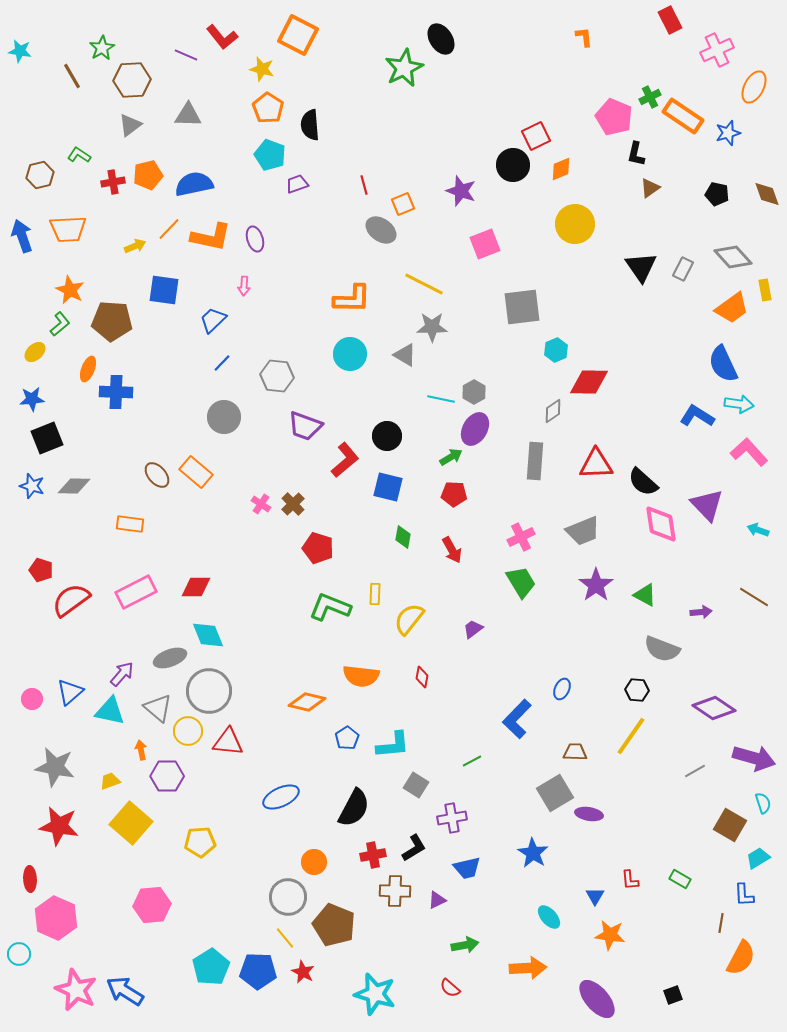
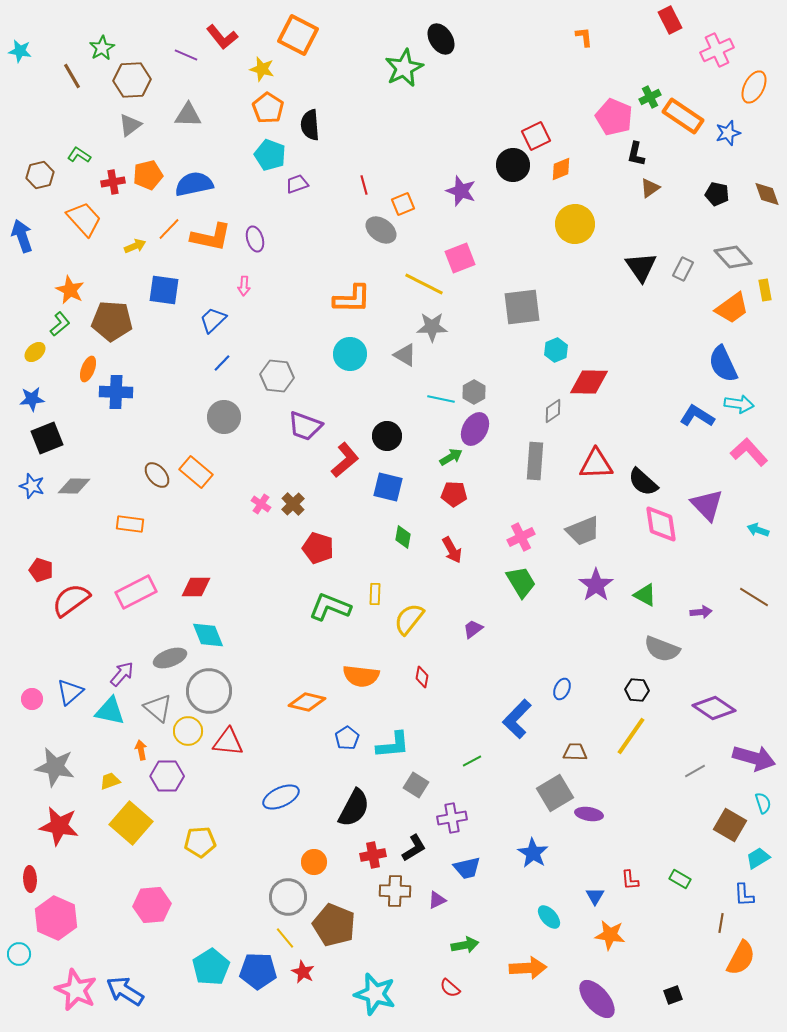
orange trapezoid at (68, 229): moved 16 px right, 10 px up; rotated 129 degrees counterclockwise
pink square at (485, 244): moved 25 px left, 14 px down
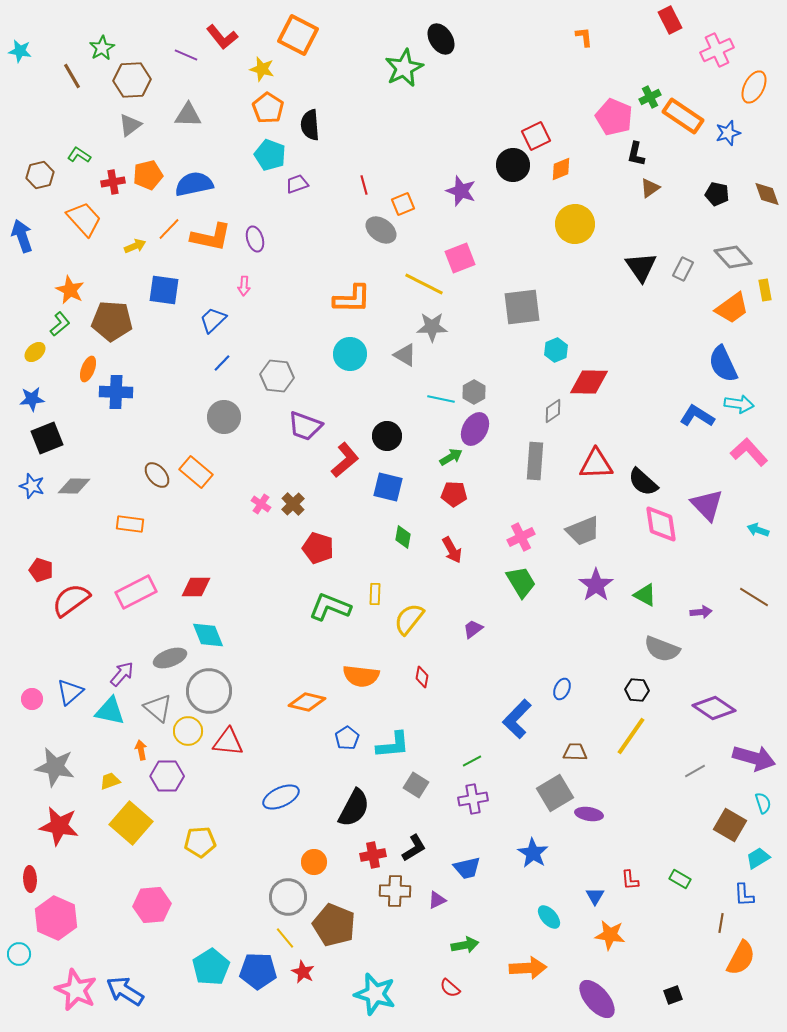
purple cross at (452, 818): moved 21 px right, 19 px up
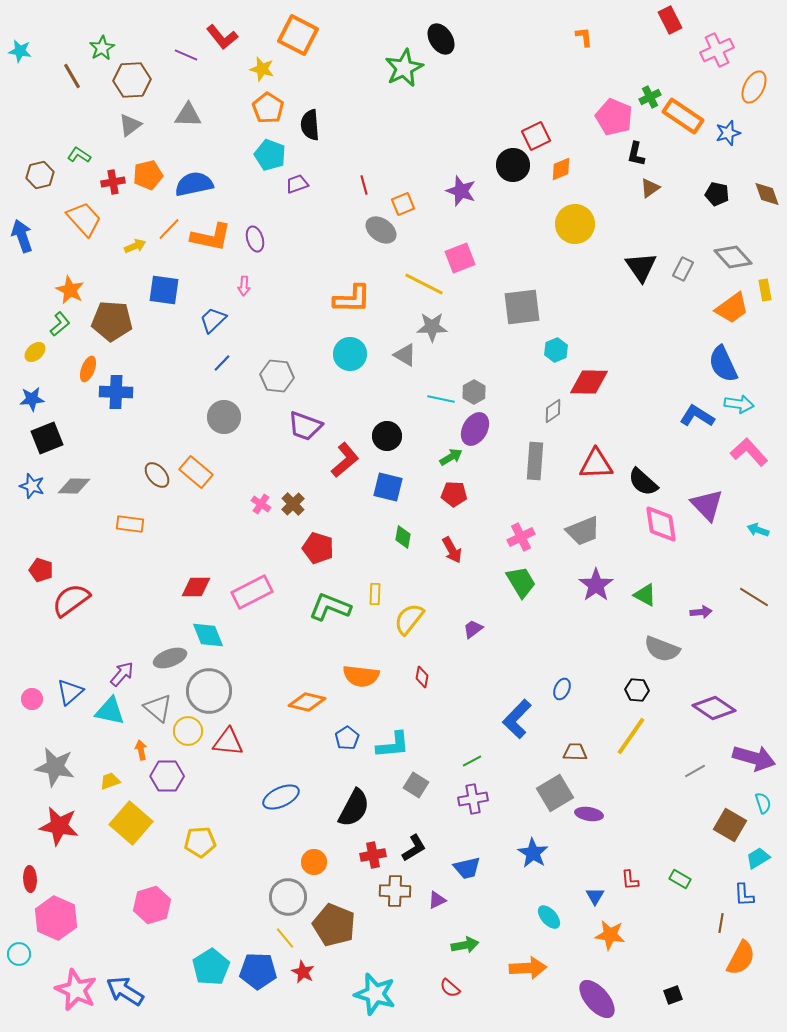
pink rectangle at (136, 592): moved 116 px right
pink hexagon at (152, 905): rotated 12 degrees counterclockwise
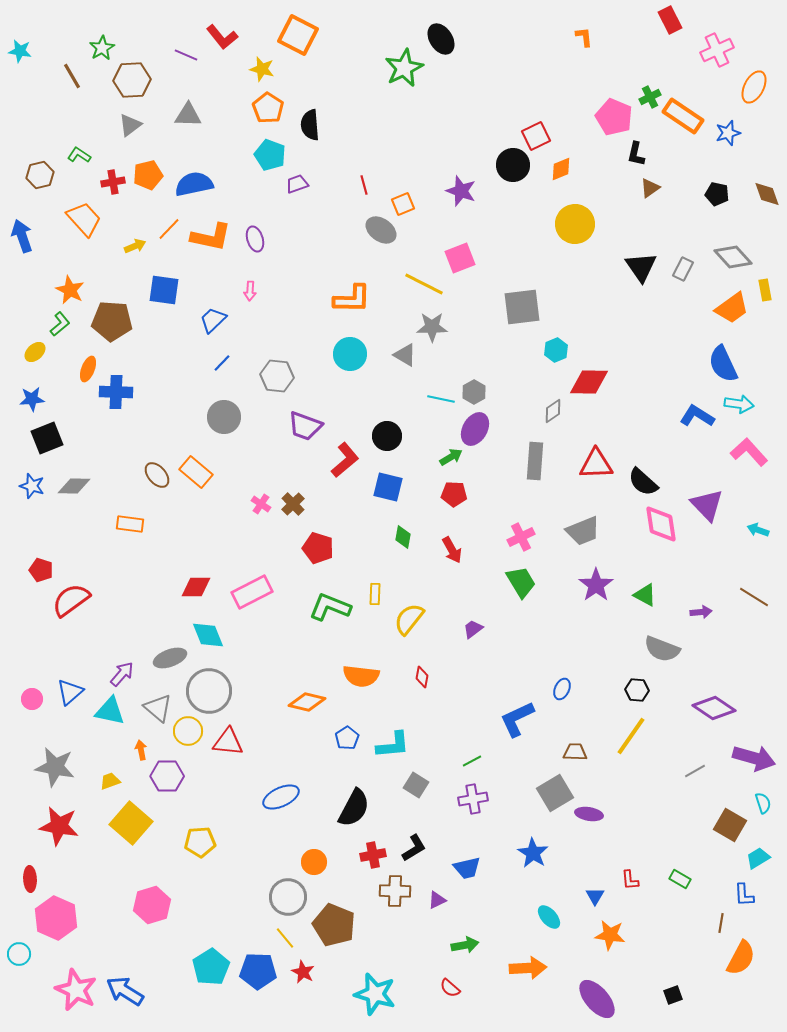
pink arrow at (244, 286): moved 6 px right, 5 px down
blue L-shape at (517, 719): rotated 21 degrees clockwise
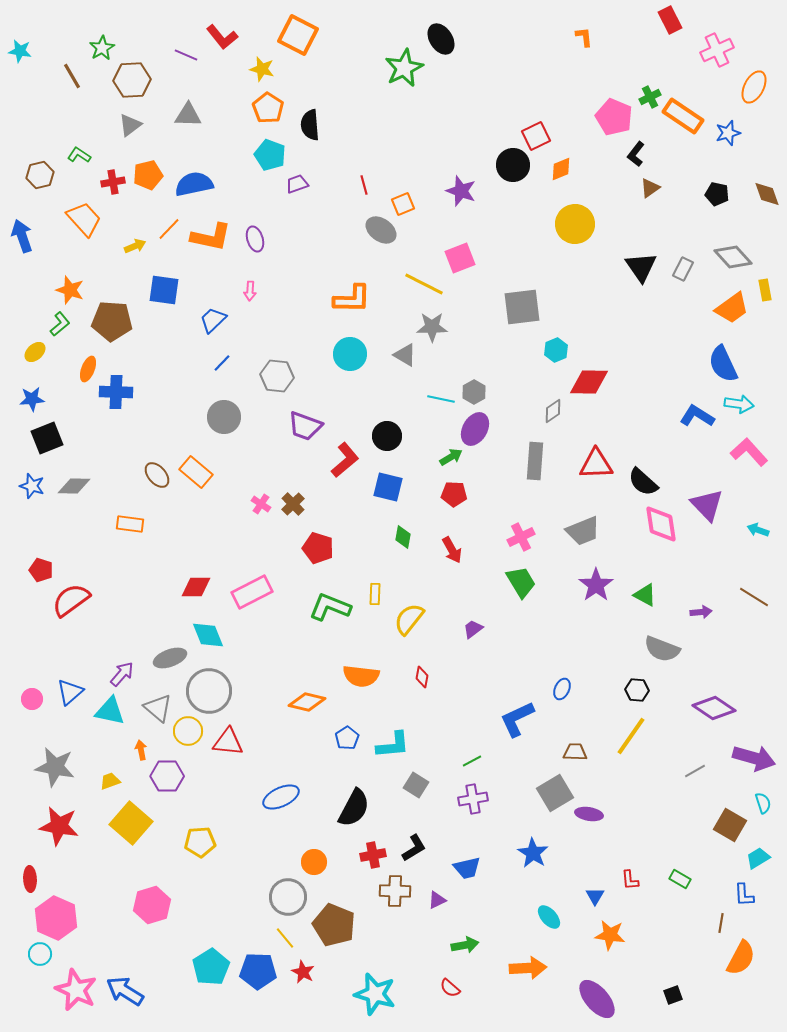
black L-shape at (636, 154): rotated 25 degrees clockwise
orange star at (70, 290): rotated 8 degrees counterclockwise
cyan circle at (19, 954): moved 21 px right
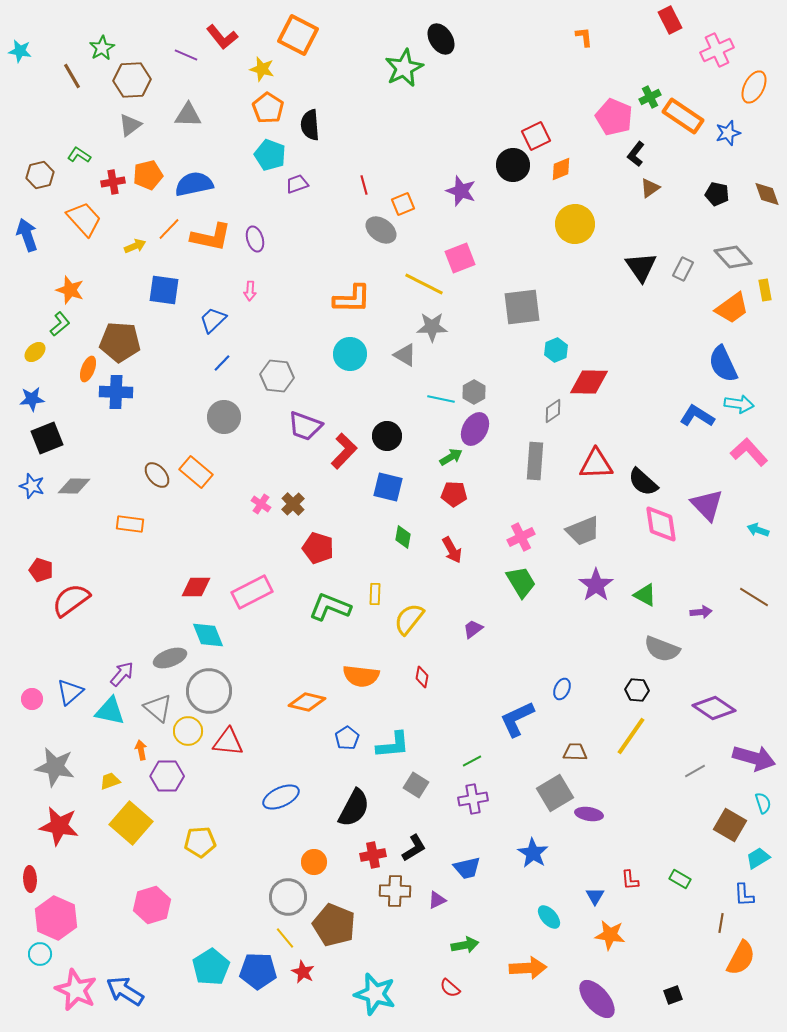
blue arrow at (22, 236): moved 5 px right, 1 px up
brown pentagon at (112, 321): moved 8 px right, 21 px down
red L-shape at (345, 460): moved 1 px left, 9 px up; rotated 6 degrees counterclockwise
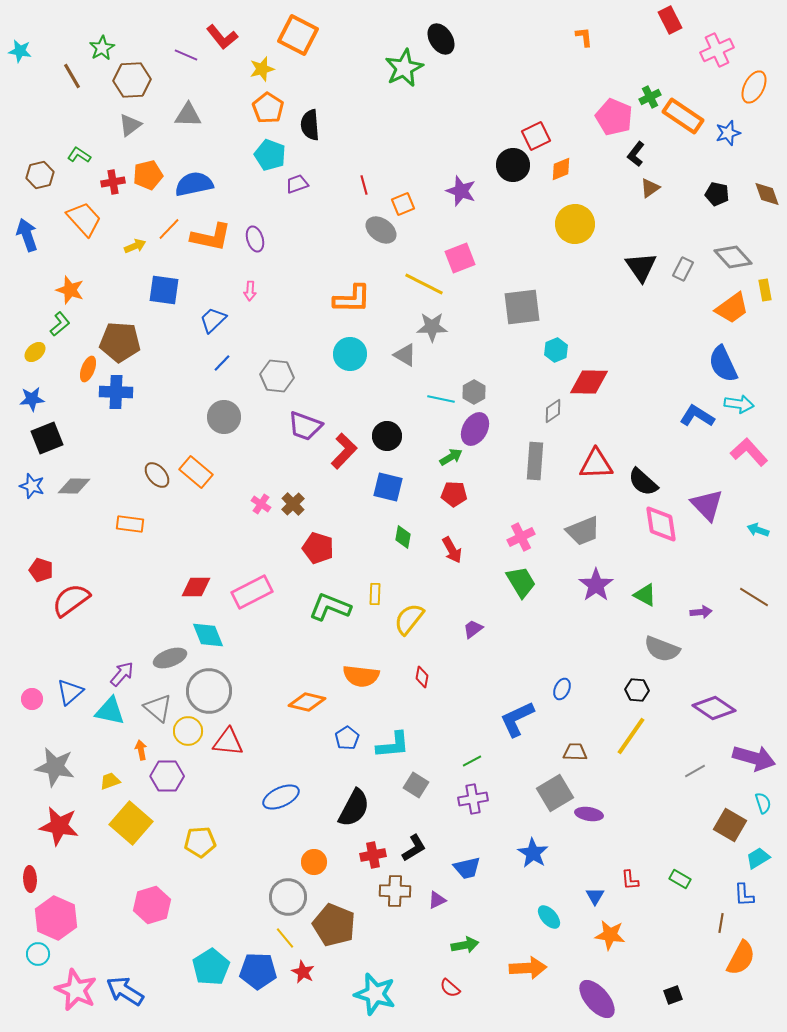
yellow star at (262, 69): rotated 30 degrees counterclockwise
cyan circle at (40, 954): moved 2 px left
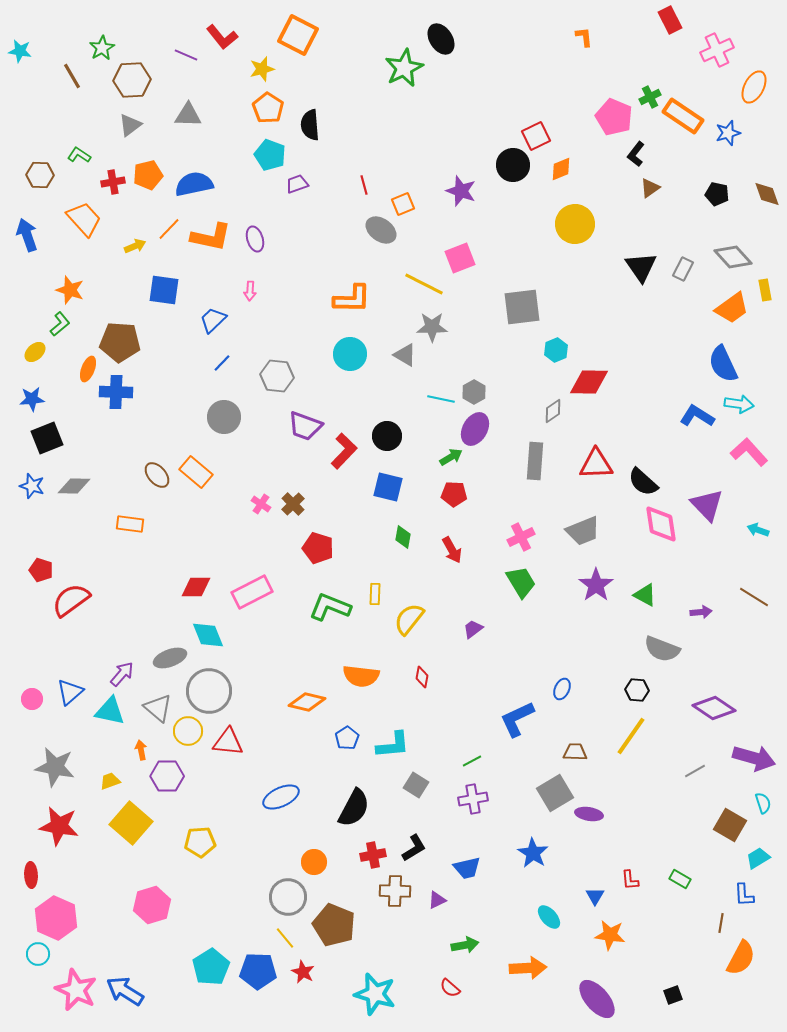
brown hexagon at (40, 175): rotated 16 degrees clockwise
red ellipse at (30, 879): moved 1 px right, 4 px up
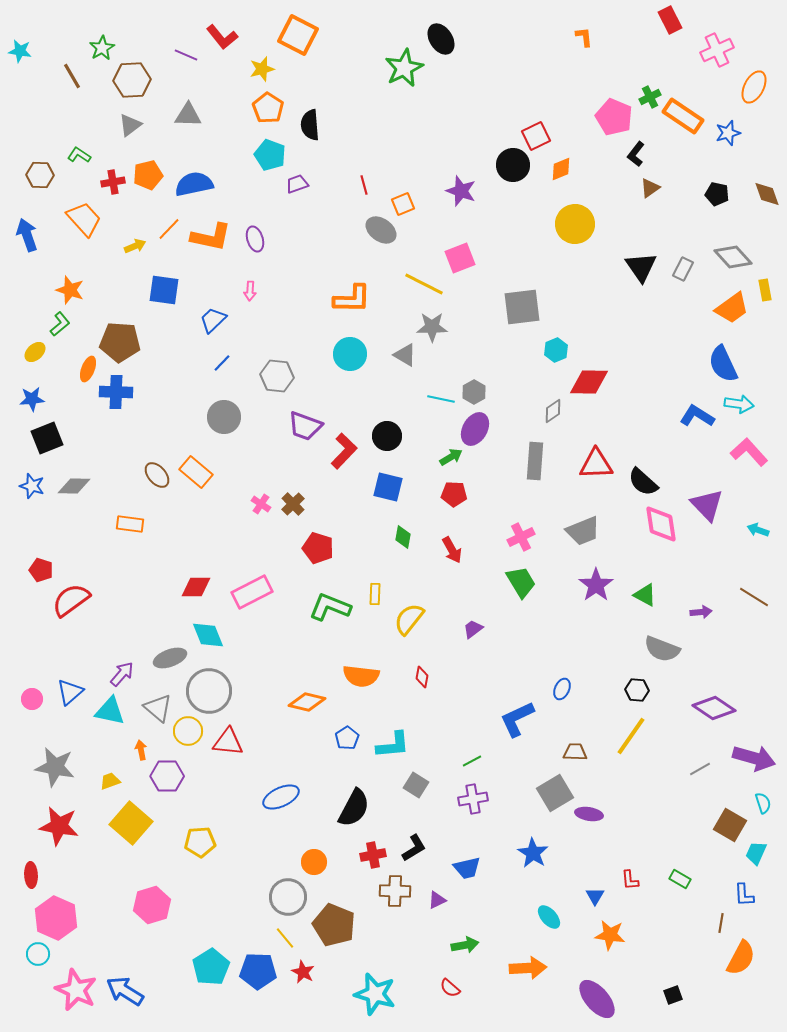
gray line at (695, 771): moved 5 px right, 2 px up
cyan trapezoid at (758, 858): moved 2 px left, 5 px up; rotated 35 degrees counterclockwise
